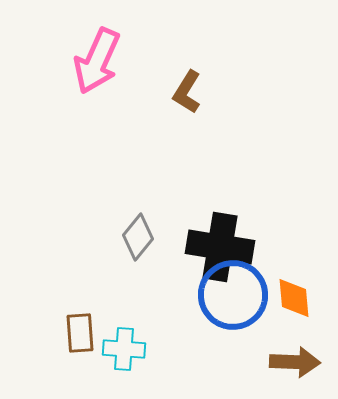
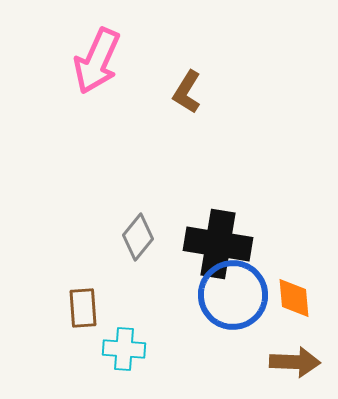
black cross: moved 2 px left, 3 px up
brown rectangle: moved 3 px right, 25 px up
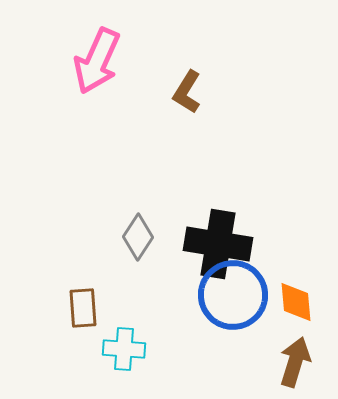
gray diamond: rotated 6 degrees counterclockwise
orange diamond: moved 2 px right, 4 px down
brown arrow: rotated 75 degrees counterclockwise
